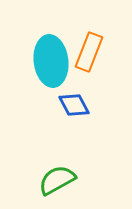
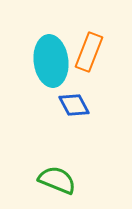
green semicircle: rotated 51 degrees clockwise
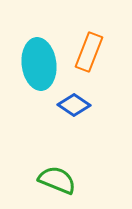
cyan ellipse: moved 12 px left, 3 px down
blue diamond: rotated 28 degrees counterclockwise
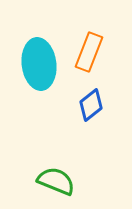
blue diamond: moved 17 px right; rotated 72 degrees counterclockwise
green semicircle: moved 1 px left, 1 px down
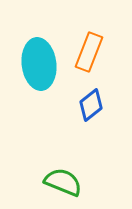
green semicircle: moved 7 px right, 1 px down
